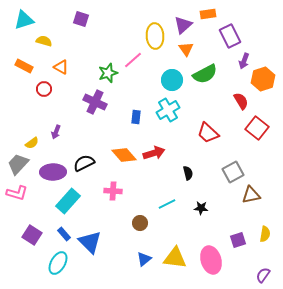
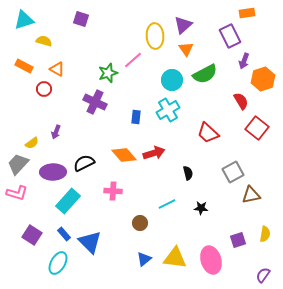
orange rectangle at (208, 14): moved 39 px right, 1 px up
orange triangle at (61, 67): moved 4 px left, 2 px down
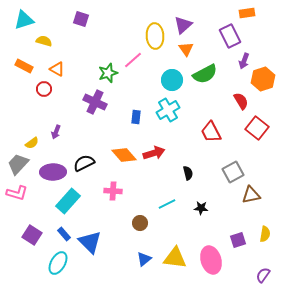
red trapezoid at (208, 133): moved 3 px right, 1 px up; rotated 20 degrees clockwise
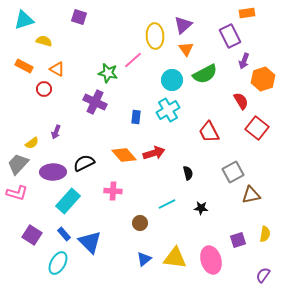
purple square at (81, 19): moved 2 px left, 2 px up
green star at (108, 73): rotated 30 degrees clockwise
red trapezoid at (211, 132): moved 2 px left
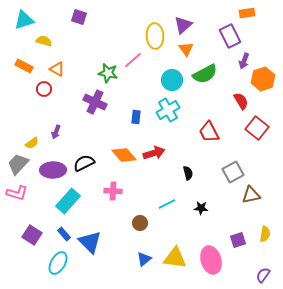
purple ellipse at (53, 172): moved 2 px up
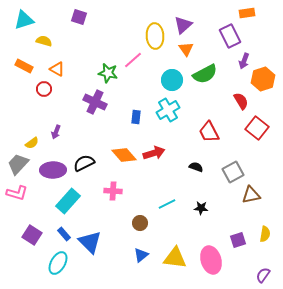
black semicircle at (188, 173): moved 8 px right, 6 px up; rotated 56 degrees counterclockwise
blue triangle at (144, 259): moved 3 px left, 4 px up
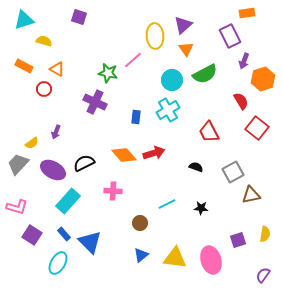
purple ellipse at (53, 170): rotated 30 degrees clockwise
pink L-shape at (17, 193): moved 14 px down
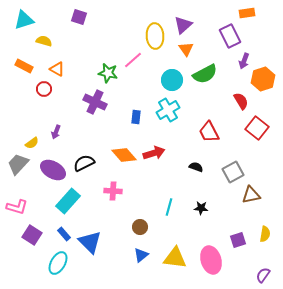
cyan line at (167, 204): moved 2 px right, 3 px down; rotated 48 degrees counterclockwise
brown circle at (140, 223): moved 4 px down
